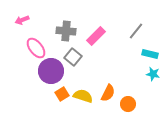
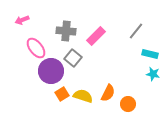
gray square: moved 1 px down
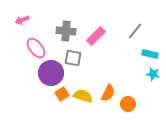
gray line: moved 1 px left
gray square: rotated 30 degrees counterclockwise
purple circle: moved 2 px down
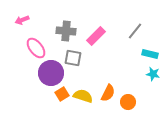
orange circle: moved 2 px up
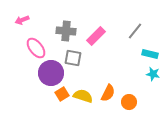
orange circle: moved 1 px right
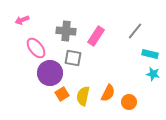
pink rectangle: rotated 12 degrees counterclockwise
purple circle: moved 1 px left
yellow semicircle: rotated 96 degrees counterclockwise
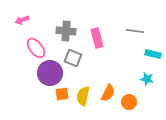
gray line: rotated 60 degrees clockwise
pink rectangle: moved 1 px right, 2 px down; rotated 48 degrees counterclockwise
cyan rectangle: moved 3 px right
gray square: rotated 12 degrees clockwise
cyan star: moved 6 px left, 5 px down
orange square: rotated 24 degrees clockwise
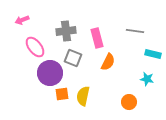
gray cross: rotated 12 degrees counterclockwise
pink ellipse: moved 1 px left, 1 px up
orange semicircle: moved 31 px up
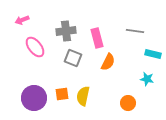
purple circle: moved 16 px left, 25 px down
orange circle: moved 1 px left, 1 px down
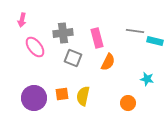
pink arrow: rotated 56 degrees counterclockwise
gray cross: moved 3 px left, 2 px down
cyan rectangle: moved 2 px right, 13 px up
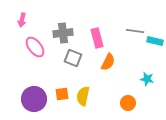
purple circle: moved 1 px down
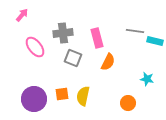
pink arrow: moved 5 px up; rotated 152 degrees counterclockwise
